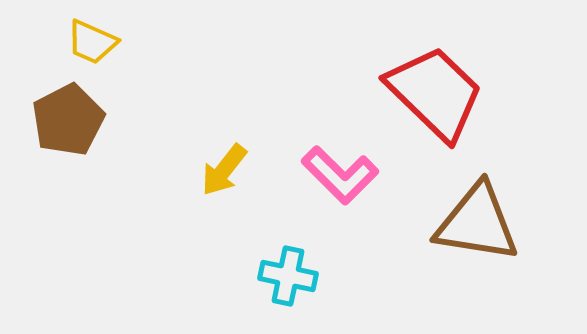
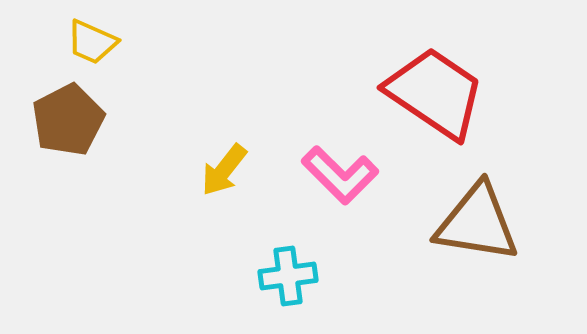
red trapezoid: rotated 10 degrees counterclockwise
cyan cross: rotated 20 degrees counterclockwise
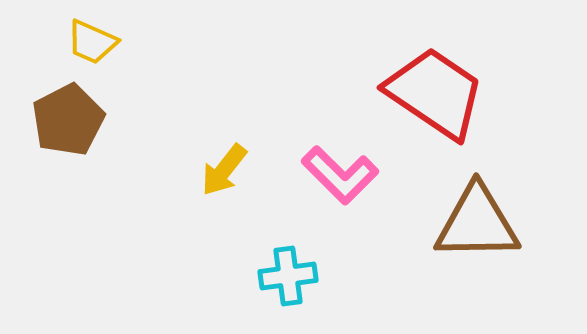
brown triangle: rotated 10 degrees counterclockwise
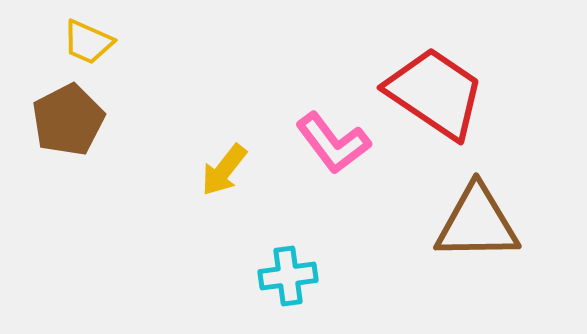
yellow trapezoid: moved 4 px left
pink L-shape: moved 7 px left, 32 px up; rotated 8 degrees clockwise
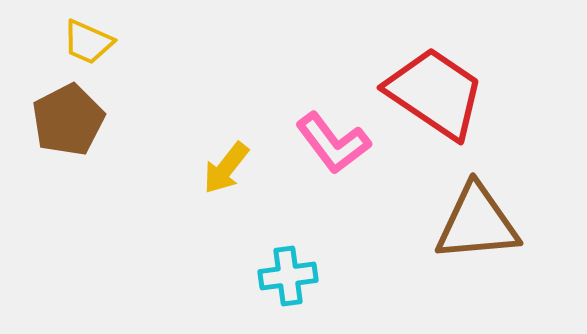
yellow arrow: moved 2 px right, 2 px up
brown triangle: rotated 4 degrees counterclockwise
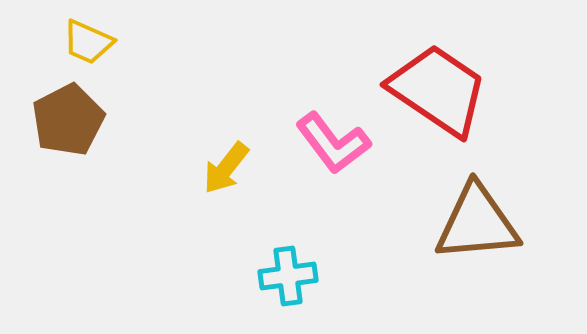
red trapezoid: moved 3 px right, 3 px up
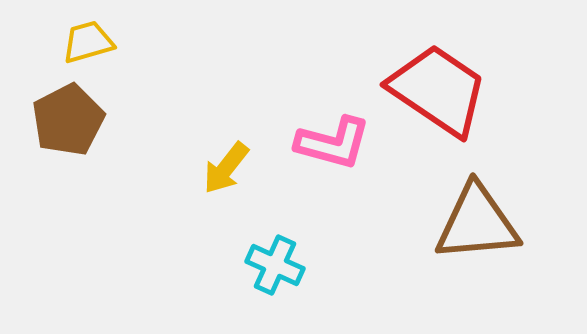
yellow trapezoid: rotated 140 degrees clockwise
pink L-shape: rotated 38 degrees counterclockwise
cyan cross: moved 13 px left, 11 px up; rotated 32 degrees clockwise
